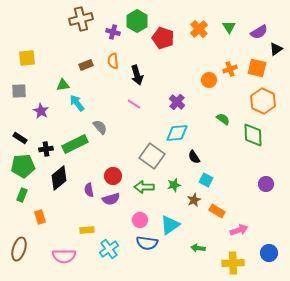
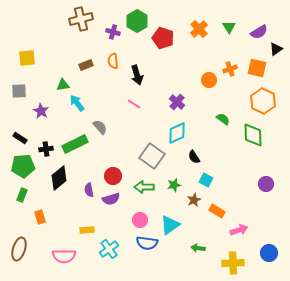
cyan diamond at (177, 133): rotated 20 degrees counterclockwise
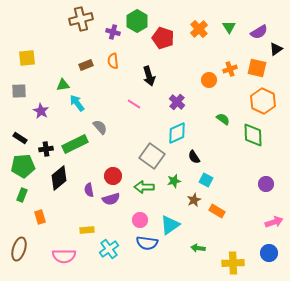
black arrow at (137, 75): moved 12 px right, 1 px down
green star at (174, 185): moved 4 px up
pink arrow at (239, 230): moved 35 px right, 8 px up
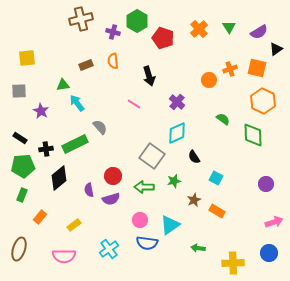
cyan square at (206, 180): moved 10 px right, 2 px up
orange rectangle at (40, 217): rotated 56 degrees clockwise
yellow rectangle at (87, 230): moved 13 px left, 5 px up; rotated 32 degrees counterclockwise
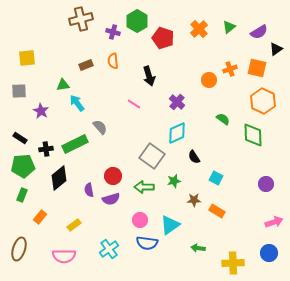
green triangle at (229, 27): rotated 24 degrees clockwise
brown star at (194, 200): rotated 24 degrees clockwise
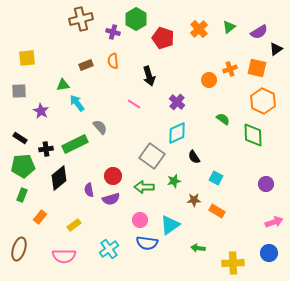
green hexagon at (137, 21): moved 1 px left, 2 px up
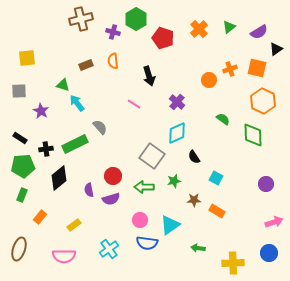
green triangle at (63, 85): rotated 24 degrees clockwise
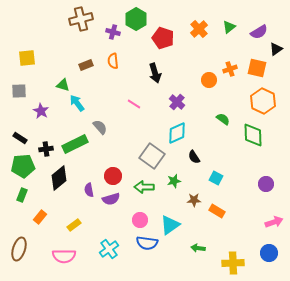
black arrow at (149, 76): moved 6 px right, 3 px up
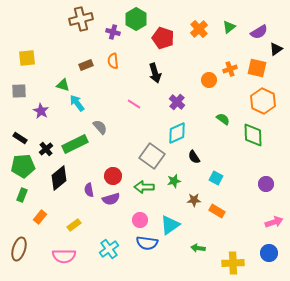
black cross at (46, 149): rotated 32 degrees counterclockwise
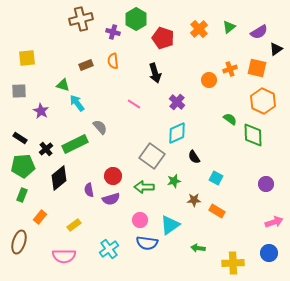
green semicircle at (223, 119): moved 7 px right
brown ellipse at (19, 249): moved 7 px up
